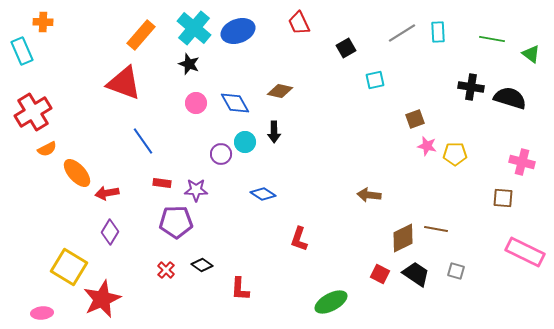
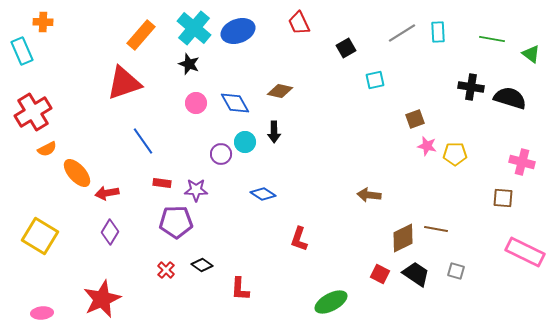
red triangle at (124, 83): rotated 39 degrees counterclockwise
yellow square at (69, 267): moved 29 px left, 31 px up
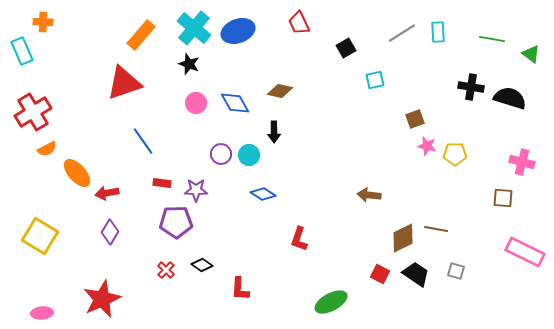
cyan circle at (245, 142): moved 4 px right, 13 px down
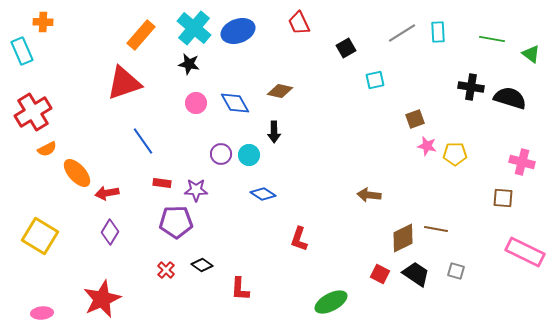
black star at (189, 64): rotated 10 degrees counterclockwise
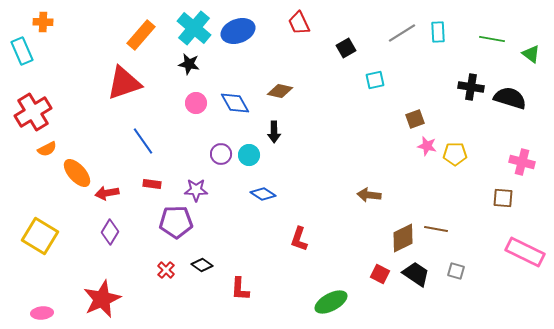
red rectangle at (162, 183): moved 10 px left, 1 px down
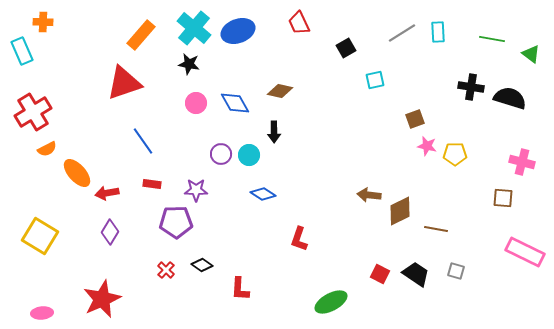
brown diamond at (403, 238): moved 3 px left, 27 px up
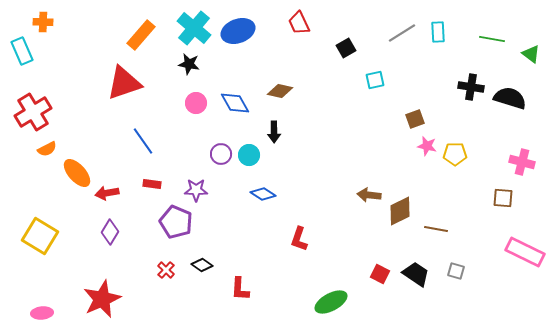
purple pentagon at (176, 222): rotated 24 degrees clockwise
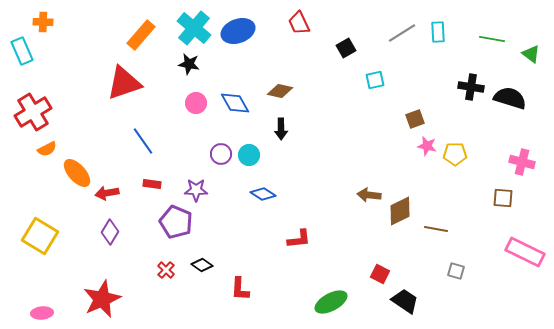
black arrow at (274, 132): moved 7 px right, 3 px up
red L-shape at (299, 239): rotated 115 degrees counterclockwise
black trapezoid at (416, 274): moved 11 px left, 27 px down
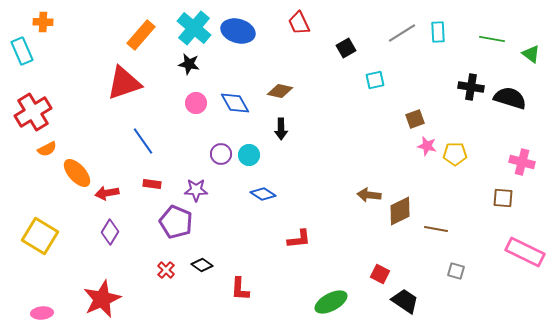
blue ellipse at (238, 31): rotated 36 degrees clockwise
